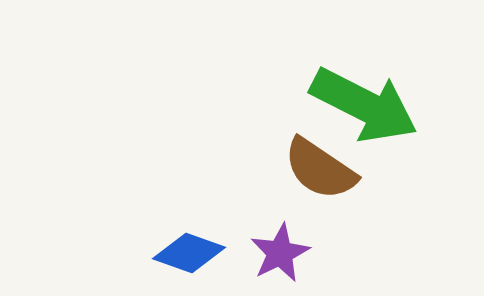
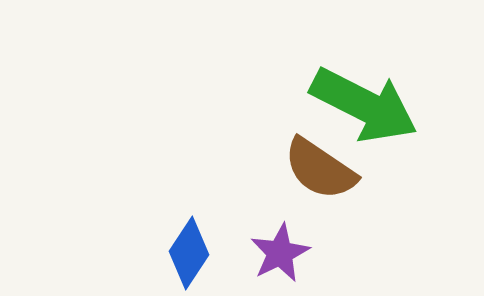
blue diamond: rotated 76 degrees counterclockwise
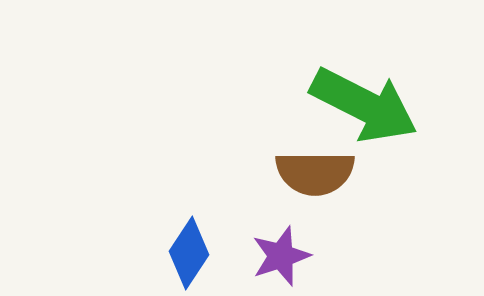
brown semicircle: moved 5 px left, 4 px down; rotated 34 degrees counterclockwise
purple star: moved 1 px right, 3 px down; rotated 8 degrees clockwise
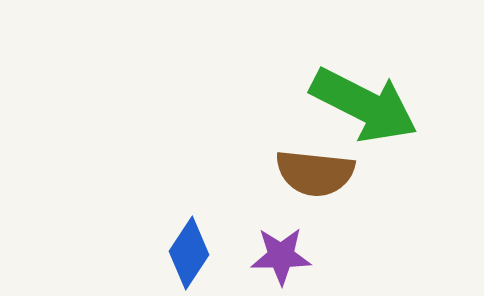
brown semicircle: rotated 6 degrees clockwise
purple star: rotated 18 degrees clockwise
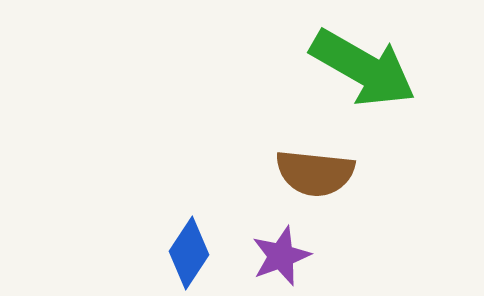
green arrow: moved 1 px left, 37 px up; rotated 3 degrees clockwise
purple star: rotated 20 degrees counterclockwise
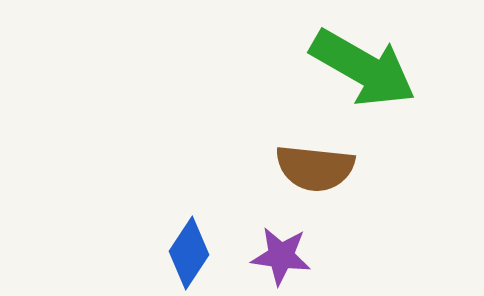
brown semicircle: moved 5 px up
purple star: rotated 28 degrees clockwise
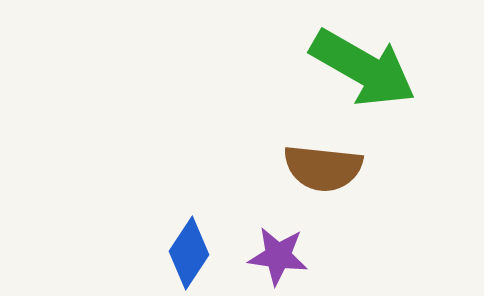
brown semicircle: moved 8 px right
purple star: moved 3 px left
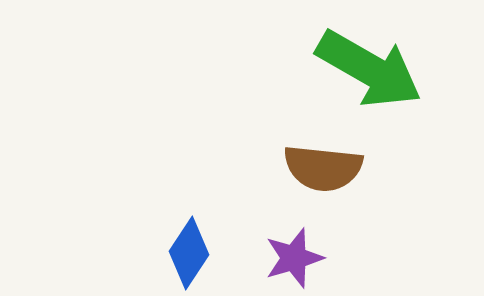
green arrow: moved 6 px right, 1 px down
purple star: moved 16 px right, 2 px down; rotated 24 degrees counterclockwise
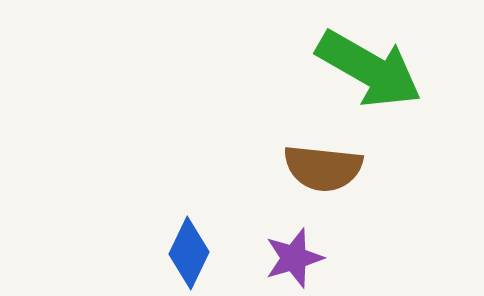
blue diamond: rotated 8 degrees counterclockwise
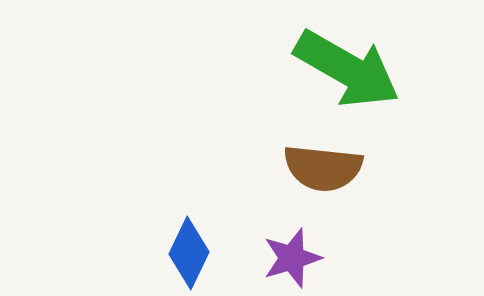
green arrow: moved 22 px left
purple star: moved 2 px left
